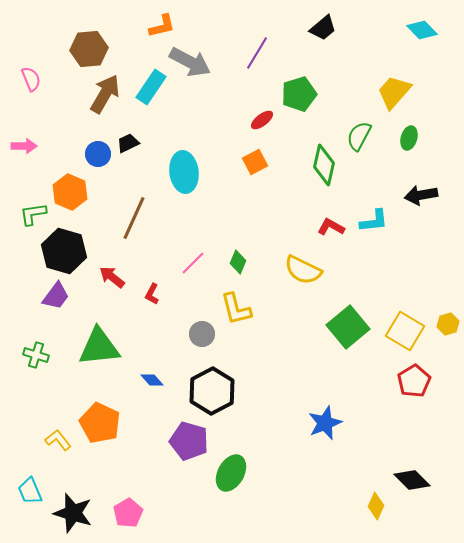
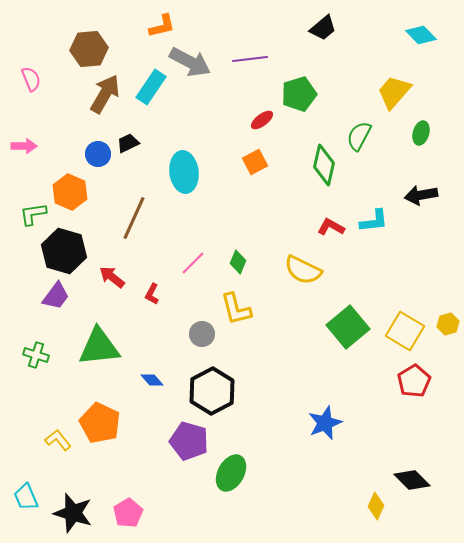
cyan diamond at (422, 30): moved 1 px left, 5 px down
purple line at (257, 53): moved 7 px left, 6 px down; rotated 52 degrees clockwise
green ellipse at (409, 138): moved 12 px right, 5 px up
cyan trapezoid at (30, 491): moved 4 px left, 6 px down
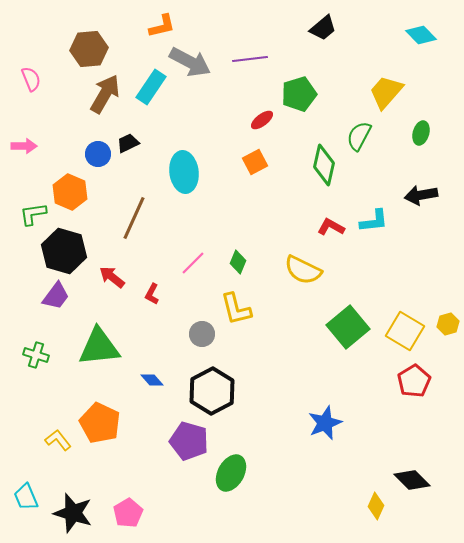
yellow trapezoid at (394, 92): moved 8 px left
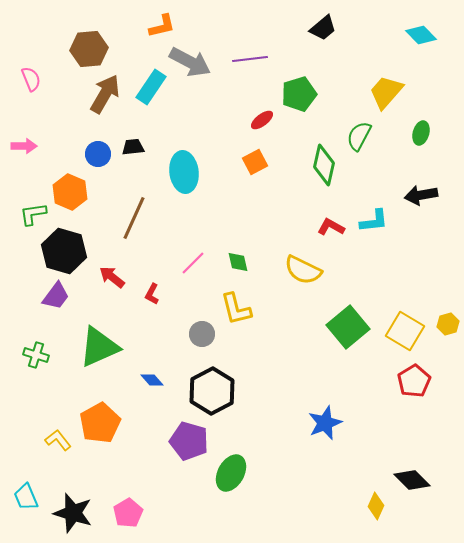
black trapezoid at (128, 143): moved 5 px right, 4 px down; rotated 20 degrees clockwise
green diamond at (238, 262): rotated 35 degrees counterclockwise
green triangle at (99, 347): rotated 18 degrees counterclockwise
orange pentagon at (100, 423): rotated 18 degrees clockwise
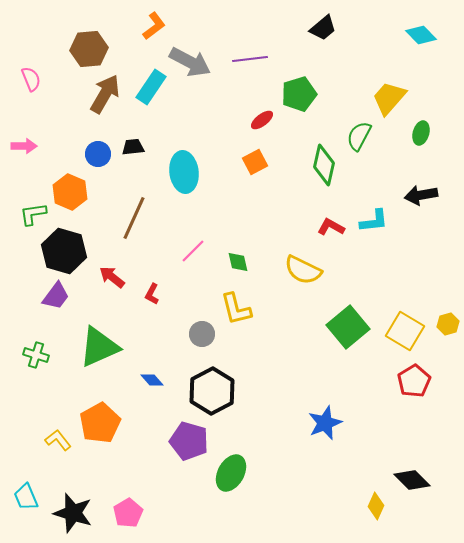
orange L-shape at (162, 26): moved 8 px left; rotated 24 degrees counterclockwise
yellow trapezoid at (386, 92): moved 3 px right, 6 px down
pink line at (193, 263): moved 12 px up
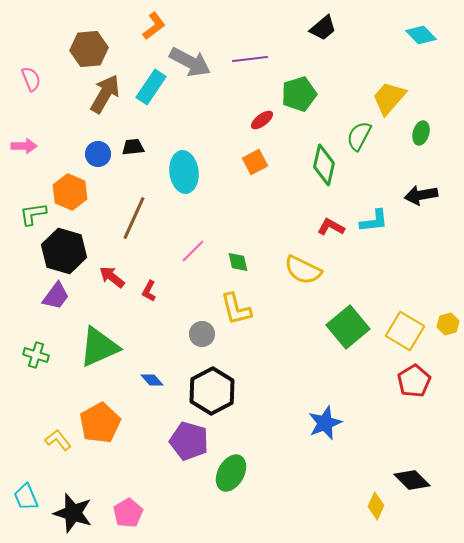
red L-shape at (152, 294): moved 3 px left, 3 px up
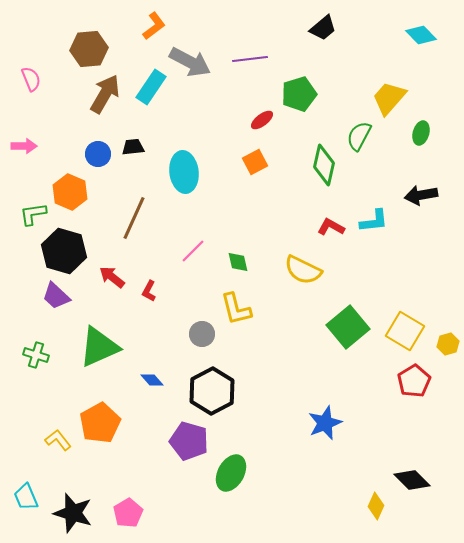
purple trapezoid at (56, 296): rotated 96 degrees clockwise
yellow hexagon at (448, 324): moved 20 px down
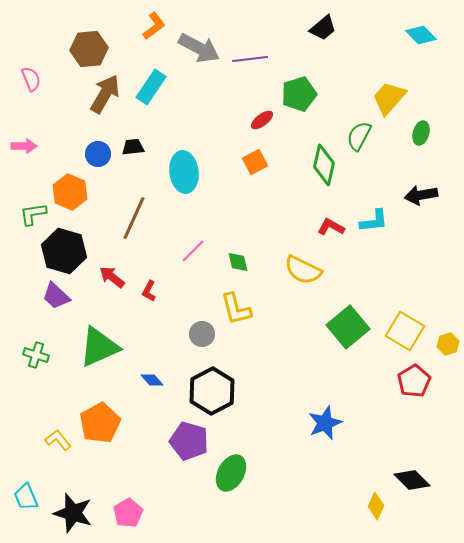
gray arrow at (190, 62): moved 9 px right, 14 px up
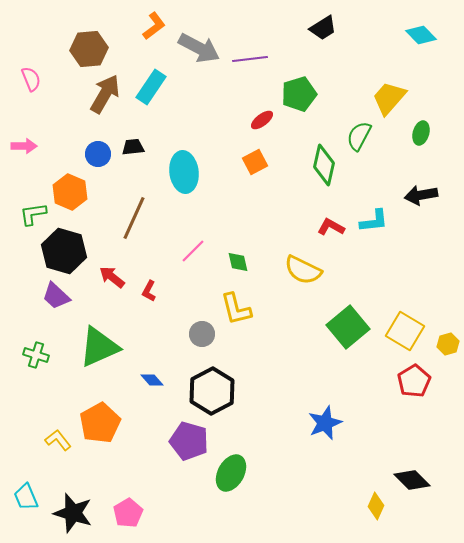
black trapezoid at (323, 28): rotated 8 degrees clockwise
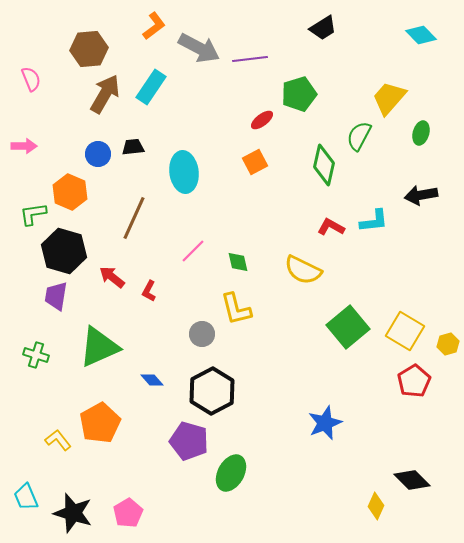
purple trapezoid at (56, 296): rotated 56 degrees clockwise
